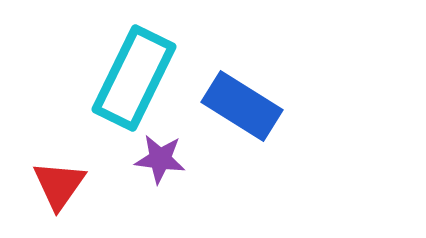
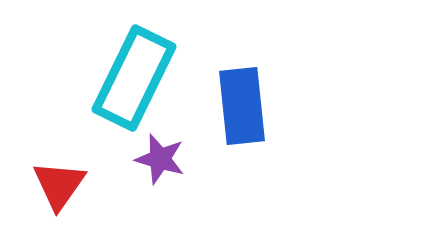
blue rectangle: rotated 52 degrees clockwise
purple star: rotated 9 degrees clockwise
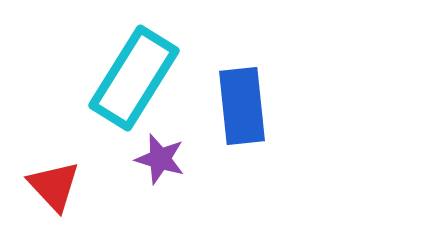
cyan rectangle: rotated 6 degrees clockwise
red triangle: moved 5 px left, 1 px down; rotated 18 degrees counterclockwise
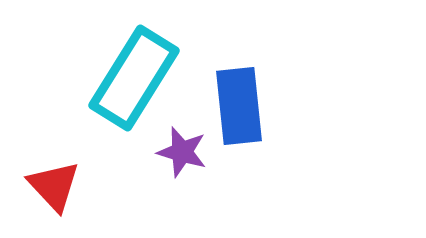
blue rectangle: moved 3 px left
purple star: moved 22 px right, 7 px up
